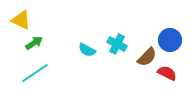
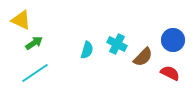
blue circle: moved 3 px right
cyan semicircle: rotated 102 degrees counterclockwise
brown semicircle: moved 4 px left
red semicircle: moved 3 px right
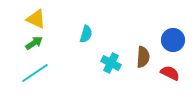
yellow triangle: moved 15 px right, 1 px up
cyan cross: moved 6 px left, 19 px down
cyan semicircle: moved 1 px left, 16 px up
brown semicircle: rotated 40 degrees counterclockwise
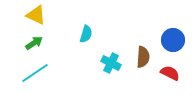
yellow triangle: moved 4 px up
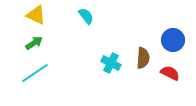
cyan semicircle: moved 18 px up; rotated 54 degrees counterclockwise
brown semicircle: moved 1 px down
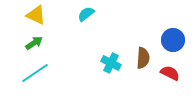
cyan semicircle: moved 2 px up; rotated 90 degrees counterclockwise
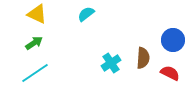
yellow triangle: moved 1 px right, 1 px up
cyan cross: rotated 30 degrees clockwise
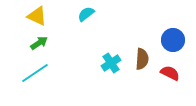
yellow triangle: moved 2 px down
green arrow: moved 5 px right
brown semicircle: moved 1 px left, 1 px down
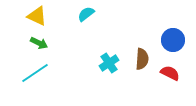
green arrow: rotated 60 degrees clockwise
cyan cross: moved 2 px left
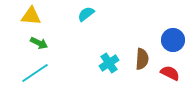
yellow triangle: moved 6 px left; rotated 20 degrees counterclockwise
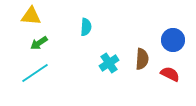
cyan semicircle: moved 13 px down; rotated 132 degrees clockwise
green arrow: rotated 120 degrees clockwise
red semicircle: moved 1 px down
